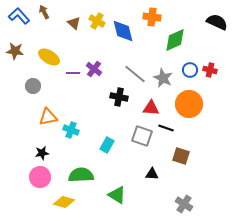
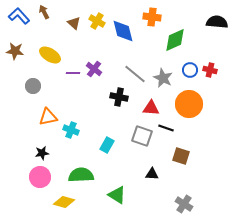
black semicircle: rotated 20 degrees counterclockwise
yellow ellipse: moved 1 px right, 2 px up
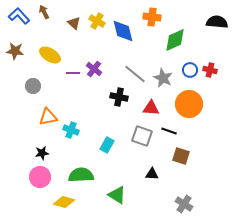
black line: moved 3 px right, 3 px down
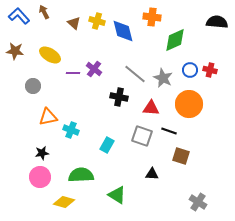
yellow cross: rotated 14 degrees counterclockwise
gray cross: moved 14 px right, 2 px up
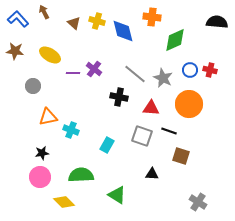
blue L-shape: moved 1 px left, 3 px down
yellow diamond: rotated 30 degrees clockwise
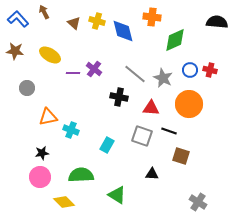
gray circle: moved 6 px left, 2 px down
